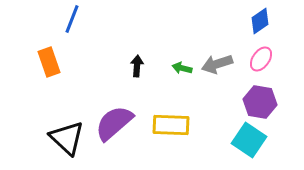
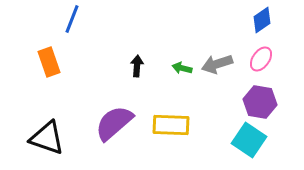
blue diamond: moved 2 px right, 1 px up
black triangle: moved 20 px left; rotated 24 degrees counterclockwise
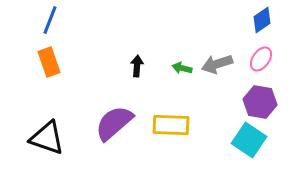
blue line: moved 22 px left, 1 px down
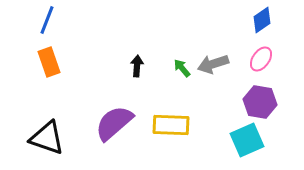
blue line: moved 3 px left
gray arrow: moved 4 px left
green arrow: rotated 36 degrees clockwise
cyan square: moved 2 px left; rotated 32 degrees clockwise
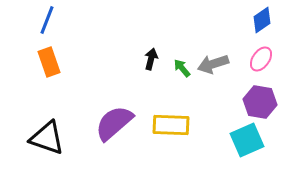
black arrow: moved 14 px right, 7 px up; rotated 10 degrees clockwise
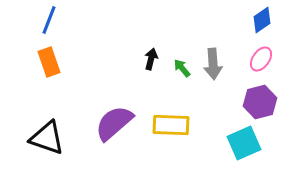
blue line: moved 2 px right
gray arrow: rotated 76 degrees counterclockwise
purple hexagon: rotated 24 degrees counterclockwise
cyan square: moved 3 px left, 3 px down
